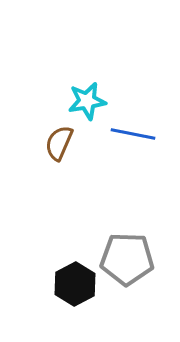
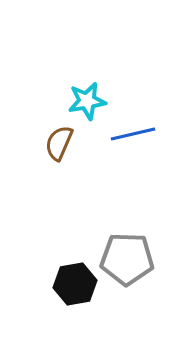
blue line: rotated 24 degrees counterclockwise
black hexagon: rotated 18 degrees clockwise
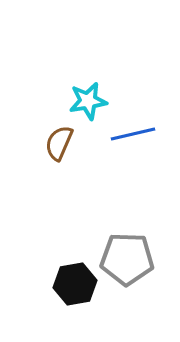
cyan star: moved 1 px right
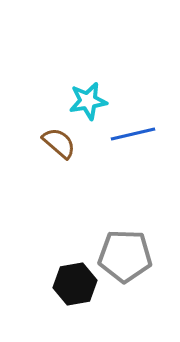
brown semicircle: rotated 108 degrees clockwise
gray pentagon: moved 2 px left, 3 px up
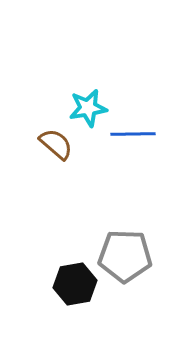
cyan star: moved 7 px down
blue line: rotated 12 degrees clockwise
brown semicircle: moved 3 px left, 1 px down
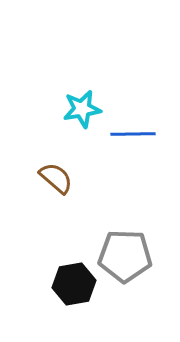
cyan star: moved 6 px left, 1 px down
brown semicircle: moved 34 px down
black hexagon: moved 1 px left
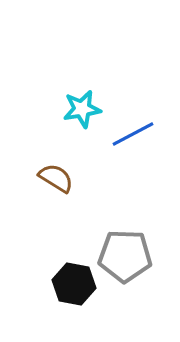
blue line: rotated 27 degrees counterclockwise
brown semicircle: rotated 9 degrees counterclockwise
black hexagon: rotated 21 degrees clockwise
